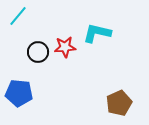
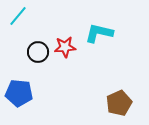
cyan L-shape: moved 2 px right
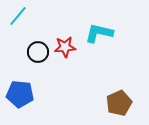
blue pentagon: moved 1 px right, 1 px down
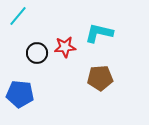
black circle: moved 1 px left, 1 px down
brown pentagon: moved 19 px left, 25 px up; rotated 20 degrees clockwise
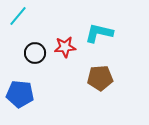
black circle: moved 2 px left
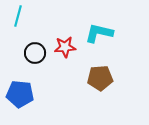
cyan line: rotated 25 degrees counterclockwise
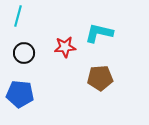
black circle: moved 11 px left
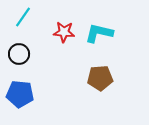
cyan line: moved 5 px right, 1 px down; rotated 20 degrees clockwise
red star: moved 1 px left, 15 px up; rotated 10 degrees clockwise
black circle: moved 5 px left, 1 px down
